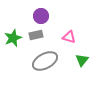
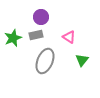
purple circle: moved 1 px down
pink triangle: rotated 16 degrees clockwise
gray ellipse: rotated 40 degrees counterclockwise
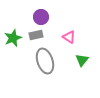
gray ellipse: rotated 40 degrees counterclockwise
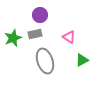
purple circle: moved 1 px left, 2 px up
gray rectangle: moved 1 px left, 1 px up
green triangle: rotated 24 degrees clockwise
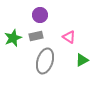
gray rectangle: moved 1 px right, 2 px down
gray ellipse: rotated 35 degrees clockwise
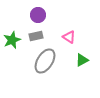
purple circle: moved 2 px left
green star: moved 1 px left, 2 px down
gray ellipse: rotated 15 degrees clockwise
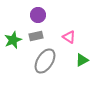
green star: moved 1 px right
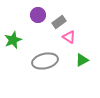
gray rectangle: moved 23 px right, 14 px up; rotated 24 degrees counterclockwise
gray ellipse: rotated 45 degrees clockwise
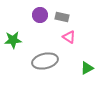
purple circle: moved 2 px right
gray rectangle: moved 3 px right, 5 px up; rotated 48 degrees clockwise
green star: rotated 18 degrees clockwise
green triangle: moved 5 px right, 8 px down
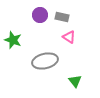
green star: rotated 24 degrees clockwise
green triangle: moved 12 px left, 13 px down; rotated 40 degrees counterclockwise
